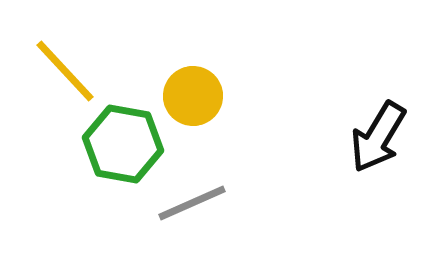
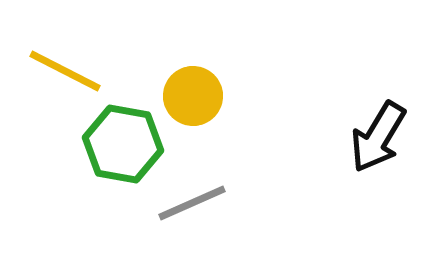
yellow line: rotated 20 degrees counterclockwise
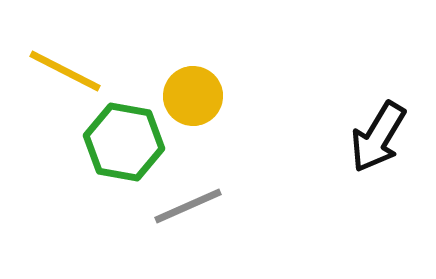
green hexagon: moved 1 px right, 2 px up
gray line: moved 4 px left, 3 px down
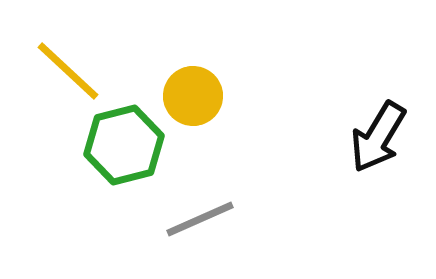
yellow line: moved 3 px right; rotated 16 degrees clockwise
green hexagon: moved 3 px down; rotated 24 degrees counterclockwise
gray line: moved 12 px right, 13 px down
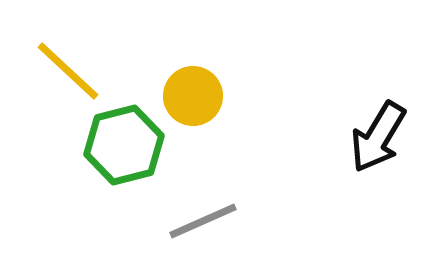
gray line: moved 3 px right, 2 px down
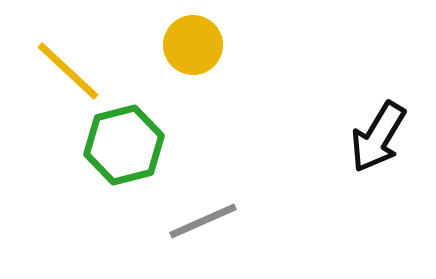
yellow circle: moved 51 px up
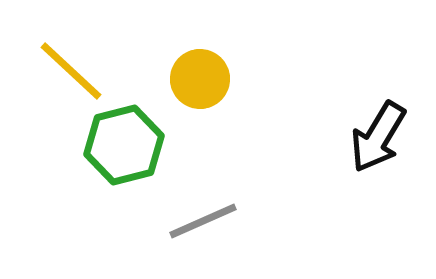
yellow circle: moved 7 px right, 34 px down
yellow line: moved 3 px right
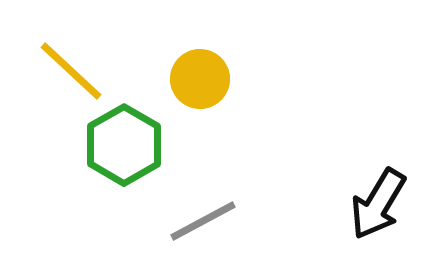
black arrow: moved 67 px down
green hexagon: rotated 16 degrees counterclockwise
gray line: rotated 4 degrees counterclockwise
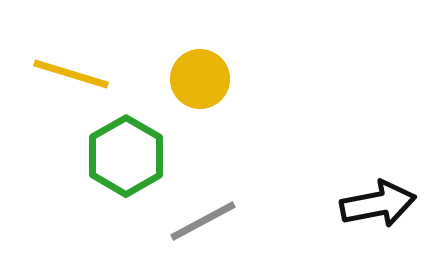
yellow line: moved 3 px down; rotated 26 degrees counterclockwise
green hexagon: moved 2 px right, 11 px down
black arrow: rotated 132 degrees counterclockwise
